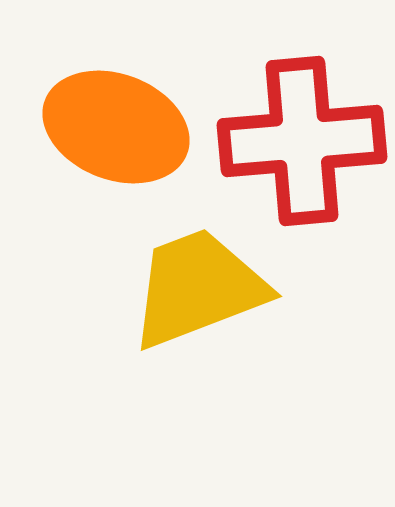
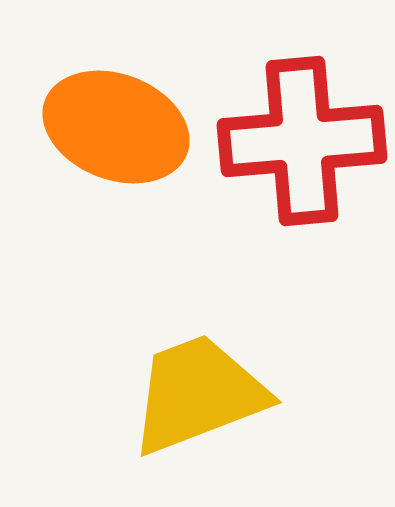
yellow trapezoid: moved 106 px down
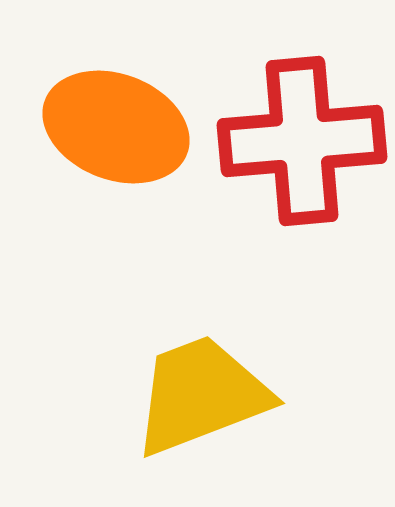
yellow trapezoid: moved 3 px right, 1 px down
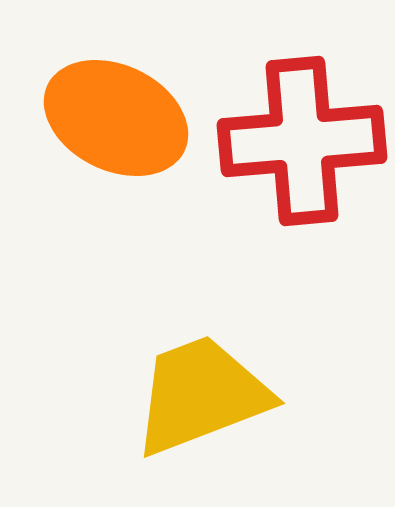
orange ellipse: moved 9 px up; rotated 5 degrees clockwise
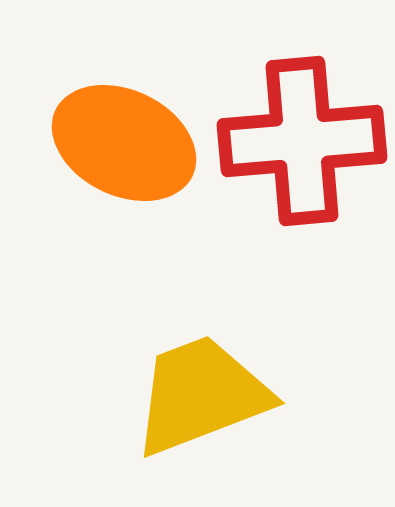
orange ellipse: moved 8 px right, 25 px down
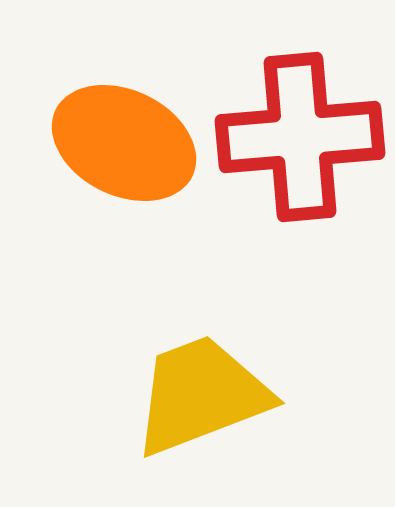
red cross: moved 2 px left, 4 px up
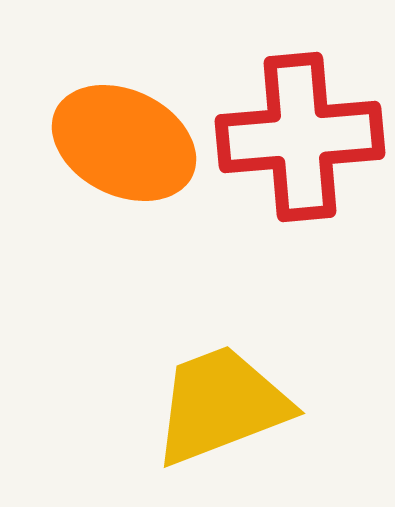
yellow trapezoid: moved 20 px right, 10 px down
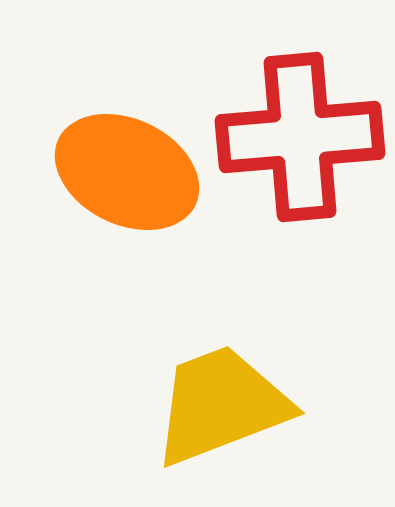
orange ellipse: moved 3 px right, 29 px down
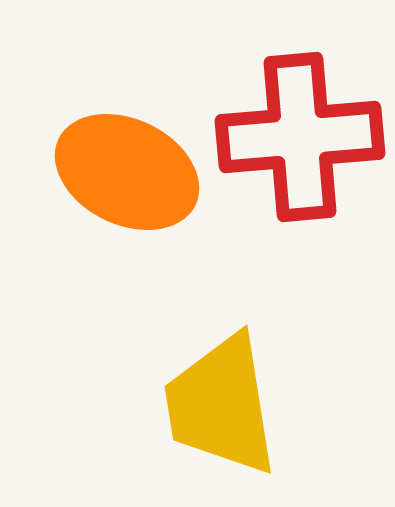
yellow trapezoid: rotated 78 degrees counterclockwise
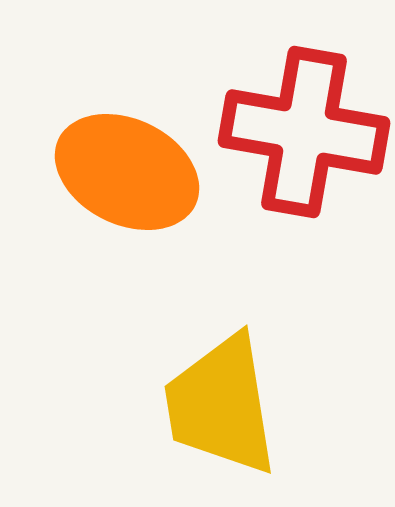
red cross: moved 4 px right, 5 px up; rotated 15 degrees clockwise
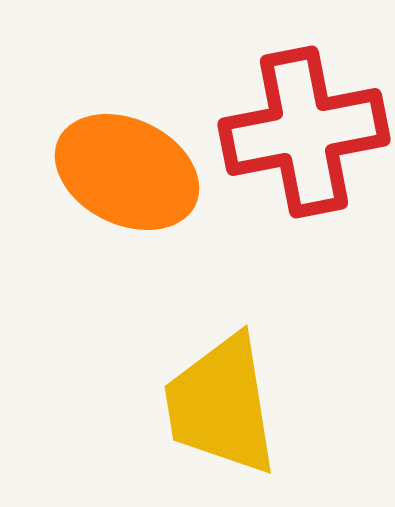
red cross: rotated 21 degrees counterclockwise
